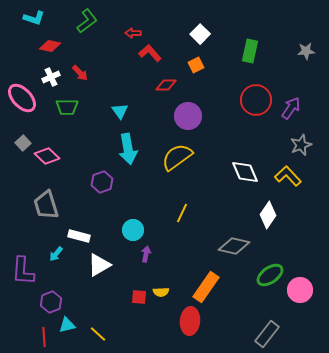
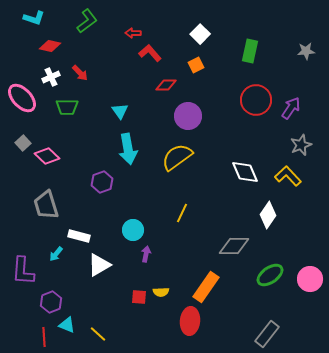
gray diamond at (234, 246): rotated 12 degrees counterclockwise
pink circle at (300, 290): moved 10 px right, 11 px up
cyan triangle at (67, 325): rotated 36 degrees clockwise
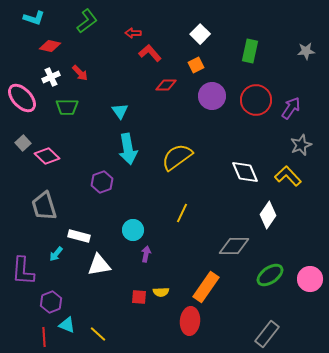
purple circle at (188, 116): moved 24 px right, 20 px up
gray trapezoid at (46, 205): moved 2 px left, 1 px down
white triangle at (99, 265): rotated 20 degrees clockwise
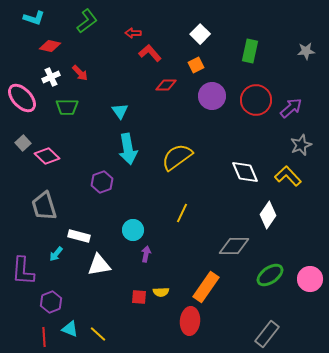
purple arrow at (291, 108): rotated 15 degrees clockwise
cyan triangle at (67, 325): moved 3 px right, 4 px down
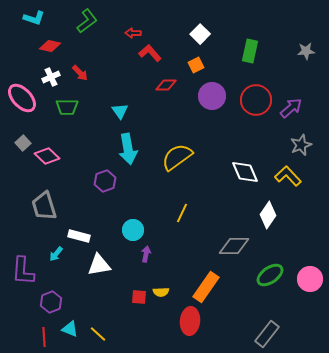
purple hexagon at (102, 182): moved 3 px right, 1 px up
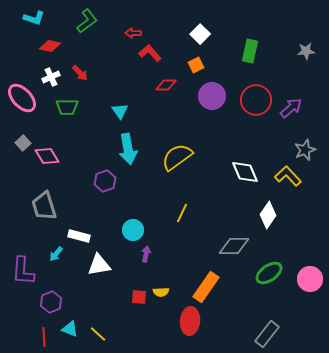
gray star at (301, 145): moved 4 px right, 5 px down
pink diamond at (47, 156): rotated 15 degrees clockwise
green ellipse at (270, 275): moved 1 px left, 2 px up
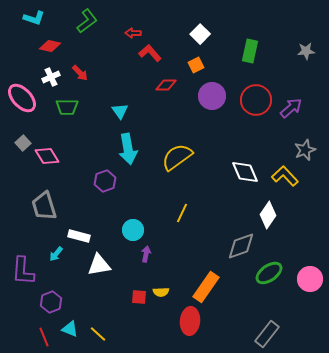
yellow L-shape at (288, 176): moved 3 px left
gray diamond at (234, 246): moved 7 px right; rotated 20 degrees counterclockwise
red line at (44, 337): rotated 18 degrees counterclockwise
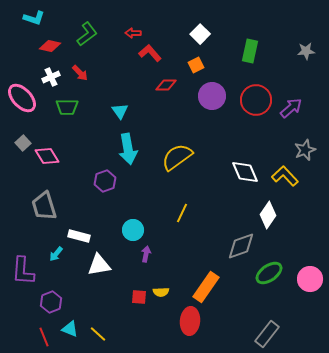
green L-shape at (87, 21): moved 13 px down
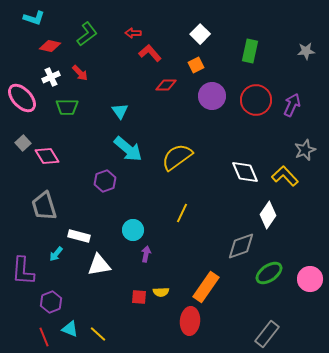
purple arrow at (291, 108): moved 1 px right, 3 px up; rotated 25 degrees counterclockwise
cyan arrow at (128, 149): rotated 40 degrees counterclockwise
